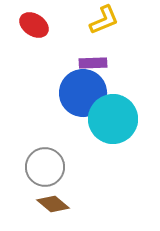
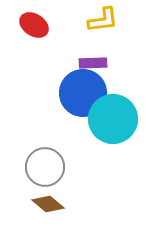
yellow L-shape: moved 1 px left; rotated 16 degrees clockwise
brown diamond: moved 5 px left
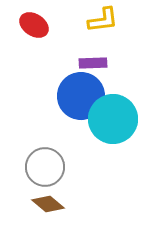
blue circle: moved 2 px left, 3 px down
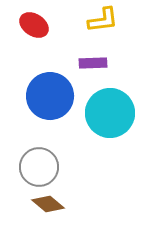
blue circle: moved 31 px left
cyan circle: moved 3 px left, 6 px up
gray circle: moved 6 px left
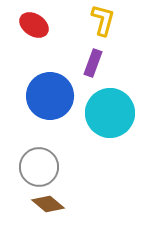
yellow L-shape: rotated 68 degrees counterclockwise
purple rectangle: rotated 68 degrees counterclockwise
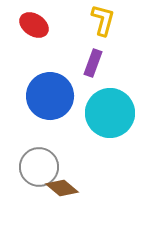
brown diamond: moved 14 px right, 16 px up
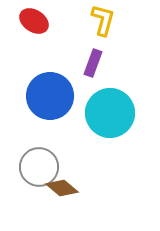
red ellipse: moved 4 px up
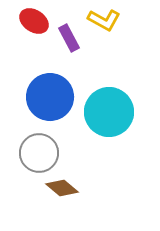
yellow L-shape: moved 1 px right; rotated 104 degrees clockwise
purple rectangle: moved 24 px left, 25 px up; rotated 48 degrees counterclockwise
blue circle: moved 1 px down
cyan circle: moved 1 px left, 1 px up
gray circle: moved 14 px up
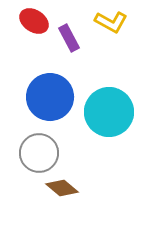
yellow L-shape: moved 7 px right, 2 px down
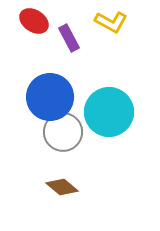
gray circle: moved 24 px right, 21 px up
brown diamond: moved 1 px up
